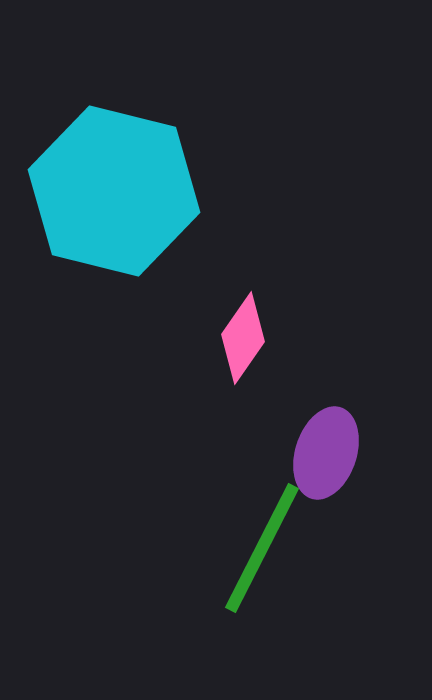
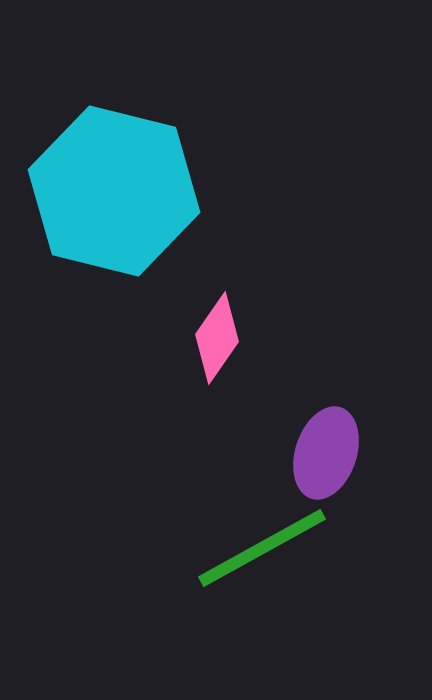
pink diamond: moved 26 px left
green line: rotated 34 degrees clockwise
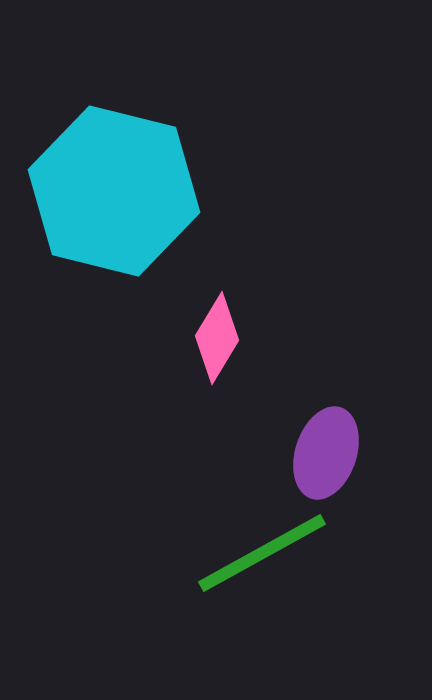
pink diamond: rotated 4 degrees counterclockwise
green line: moved 5 px down
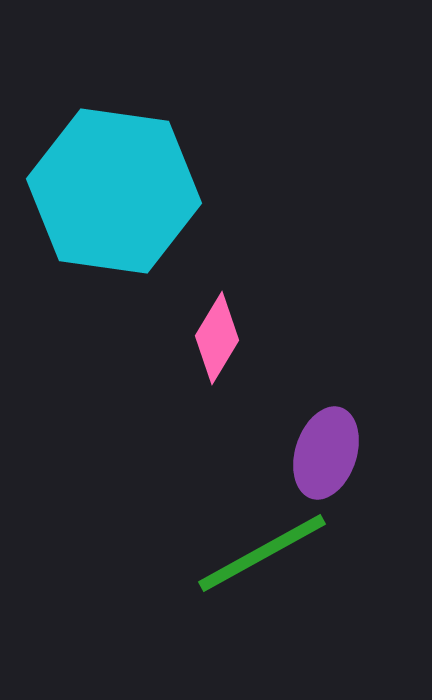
cyan hexagon: rotated 6 degrees counterclockwise
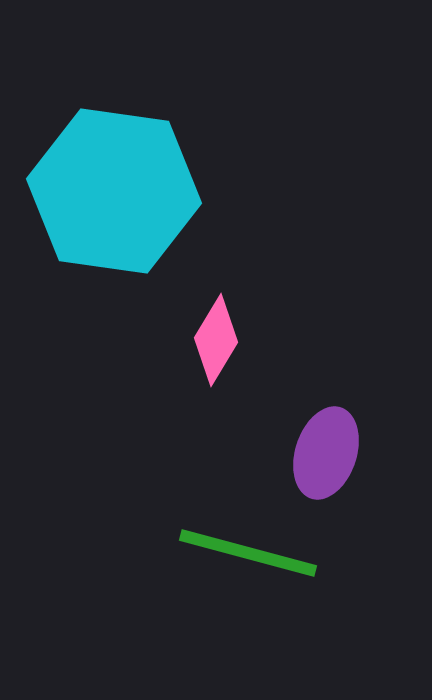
pink diamond: moved 1 px left, 2 px down
green line: moved 14 px left; rotated 44 degrees clockwise
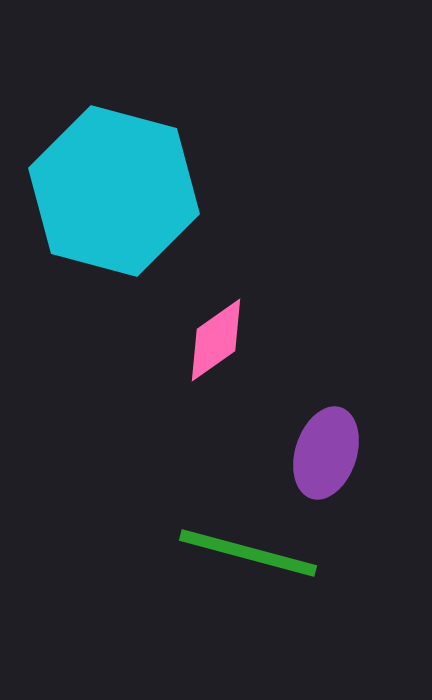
cyan hexagon: rotated 7 degrees clockwise
pink diamond: rotated 24 degrees clockwise
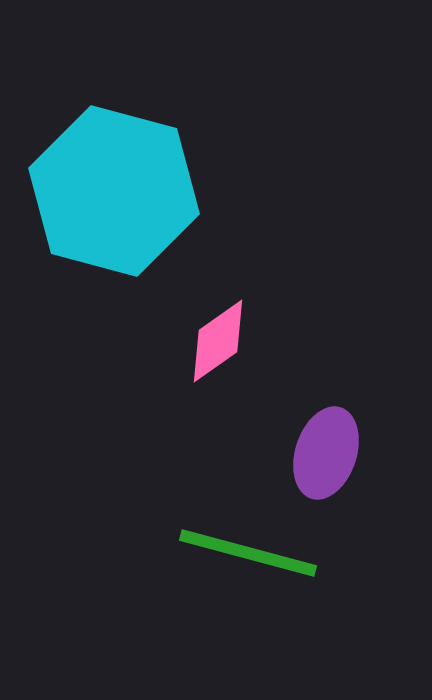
pink diamond: moved 2 px right, 1 px down
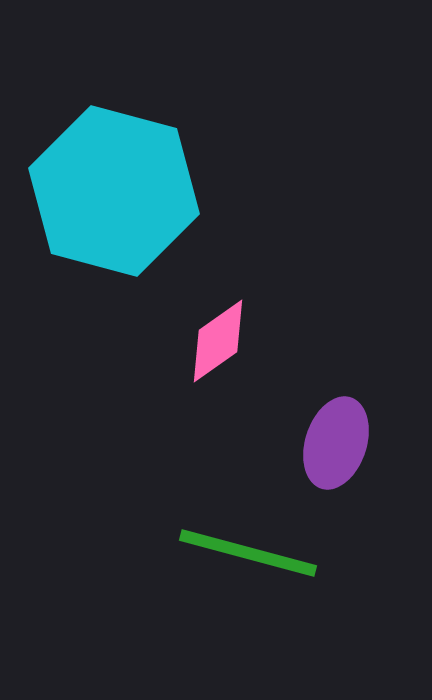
purple ellipse: moved 10 px right, 10 px up
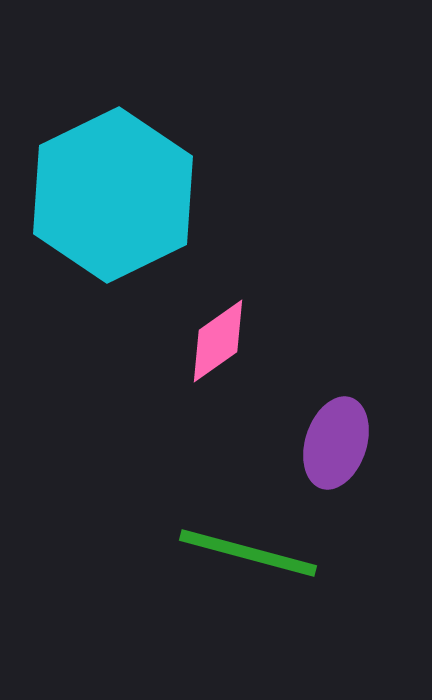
cyan hexagon: moved 1 px left, 4 px down; rotated 19 degrees clockwise
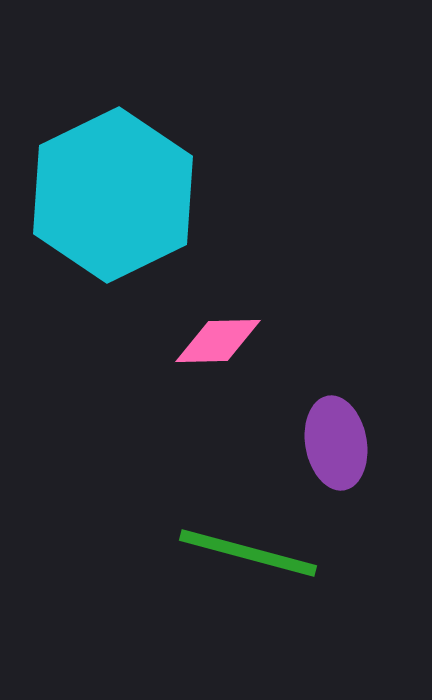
pink diamond: rotated 34 degrees clockwise
purple ellipse: rotated 28 degrees counterclockwise
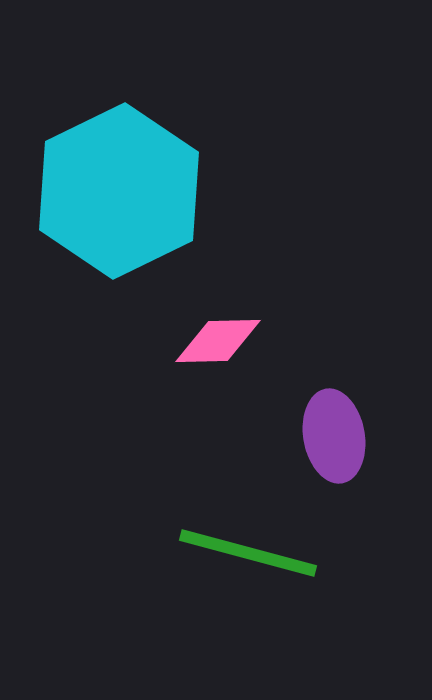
cyan hexagon: moved 6 px right, 4 px up
purple ellipse: moved 2 px left, 7 px up
